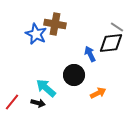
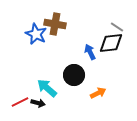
blue arrow: moved 2 px up
cyan arrow: moved 1 px right
red line: moved 8 px right; rotated 24 degrees clockwise
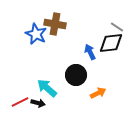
black circle: moved 2 px right
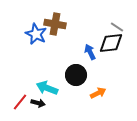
cyan arrow: rotated 20 degrees counterclockwise
red line: rotated 24 degrees counterclockwise
